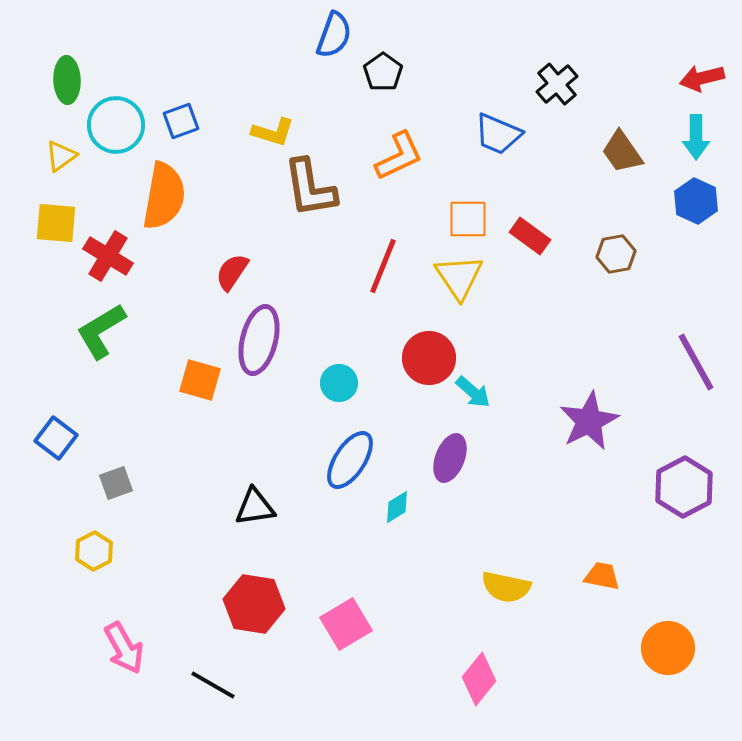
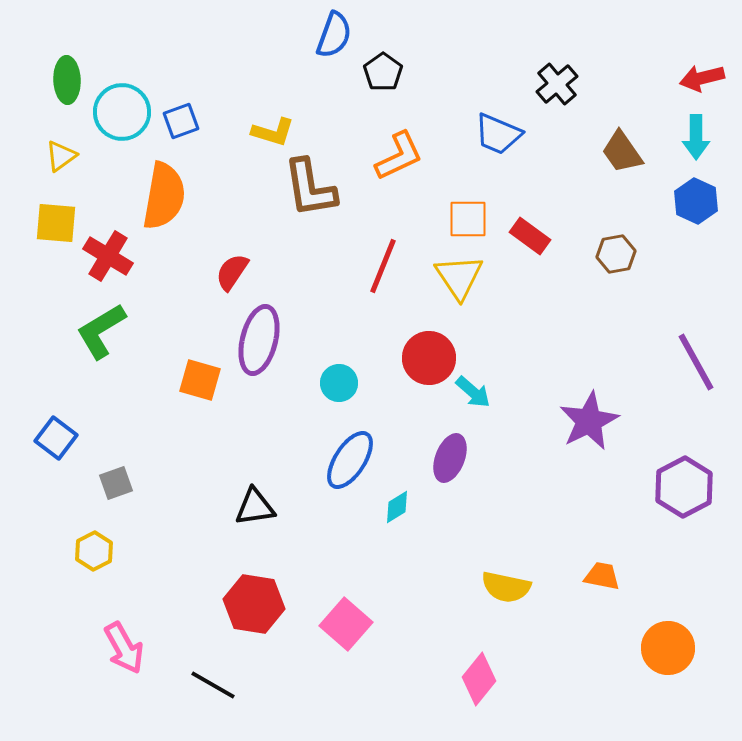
cyan circle at (116, 125): moved 6 px right, 13 px up
pink square at (346, 624): rotated 18 degrees counterclockwise
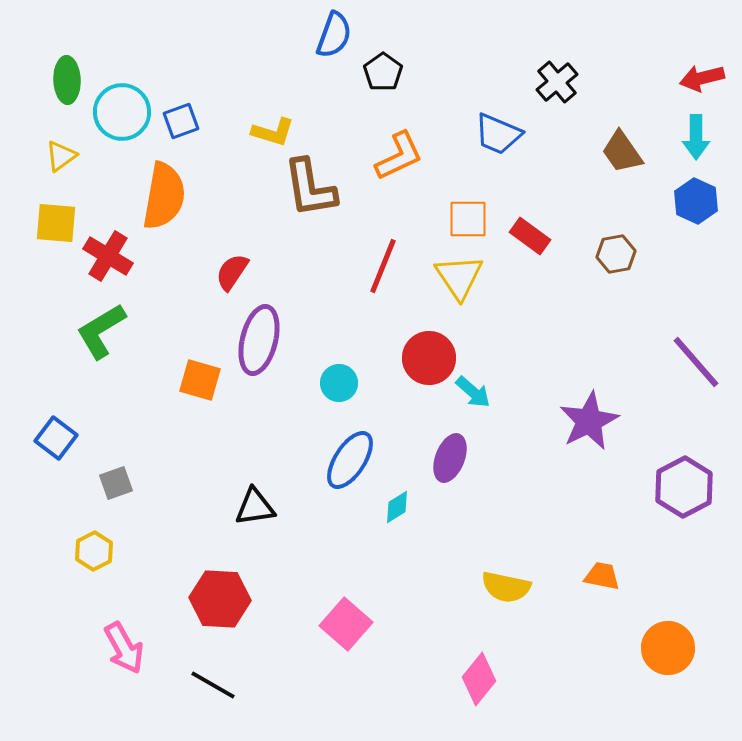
black cross at (557, 84): moved 2 px up
purple line at (696, 362): rotated 12 degrees counterclockwise
red hexagon at (254, 604): moved 34 px left, 5 px up; rotated 6 degrees counterclockwise
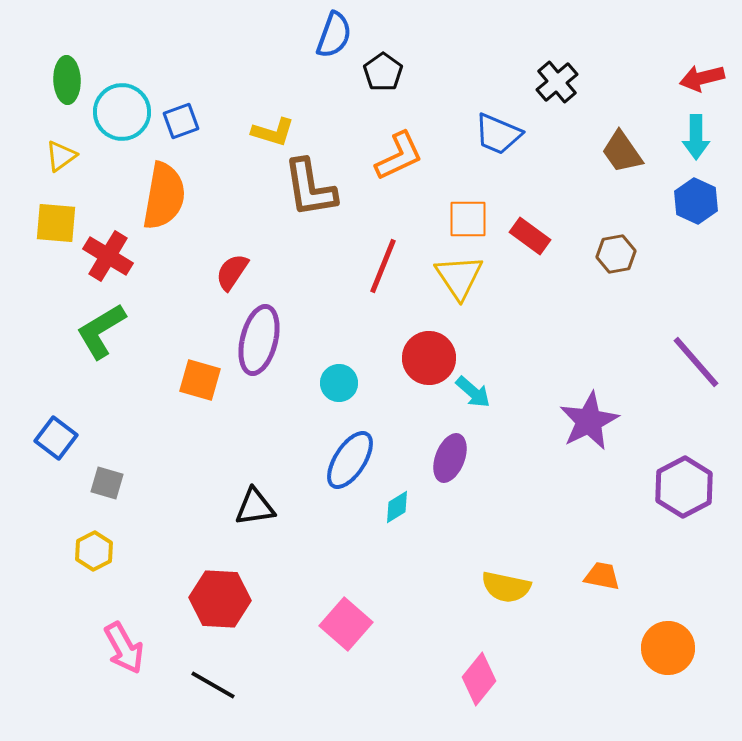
gray square at (116, 483): moved 9 px left; rotated 36 degrees clockwise
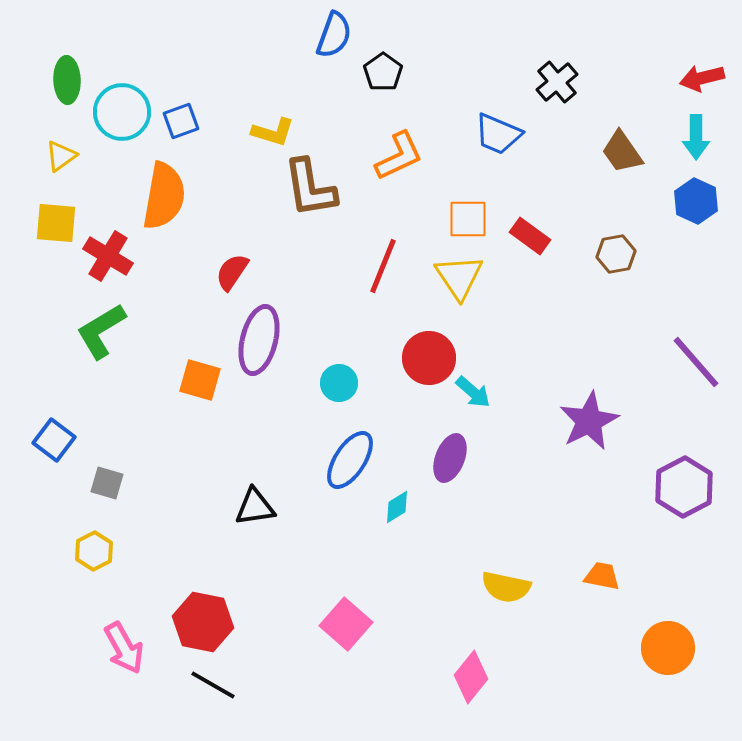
blue square at (56, 438): moved 2 px left, 2 px down
red hexagon at (220, 599): moved 17 px left, 23 px down; rotated 8 degrees clockwise
pink diamond at (479, 679): moved 8 px left, 2 px up
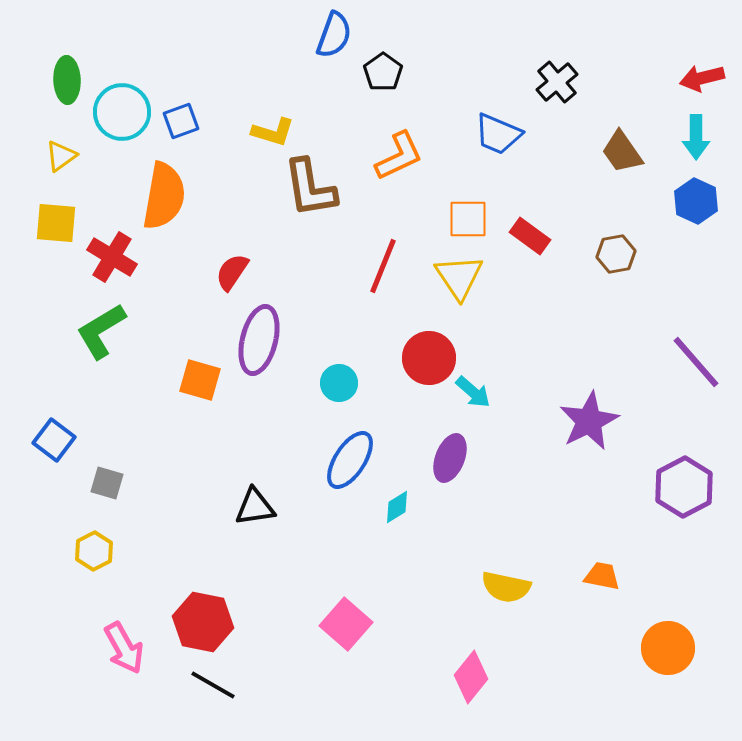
red cross at (108, 256): moved 4 px right, 1 px down
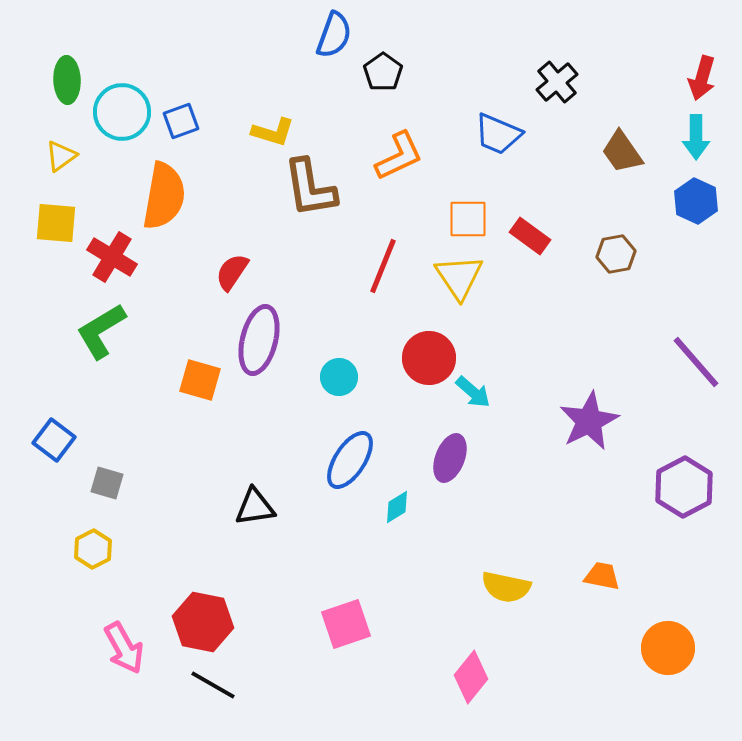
red arrow at (702, 78): rotated 60 degrees counterclockwise
cyan circle at (339, 383): moved 6 px up
yellow hexagon at (94, 551): moved 1 px left, 2 px up
pink square at (346, 624): rotated 30 degrees clockwise
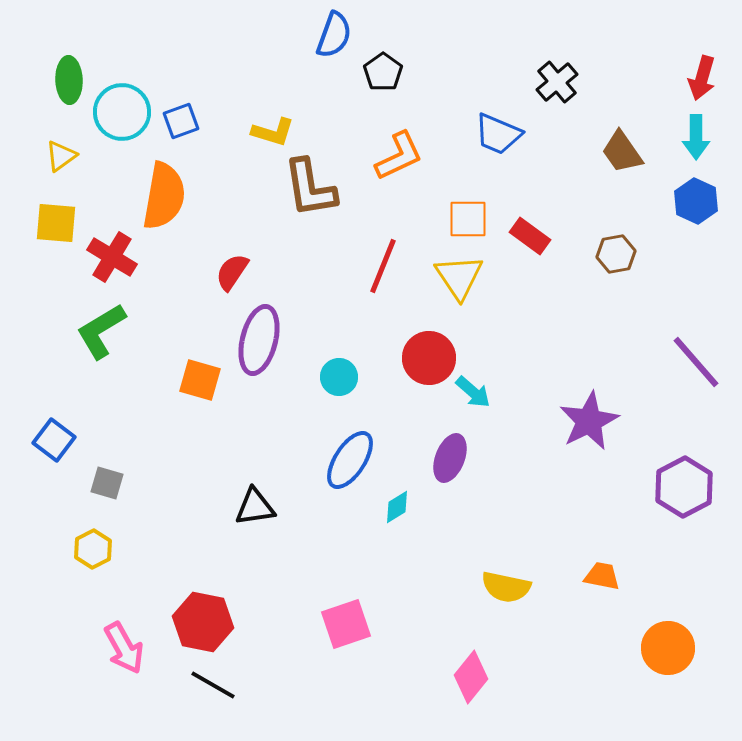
green ellipse at (67, 80): moved 2 px right
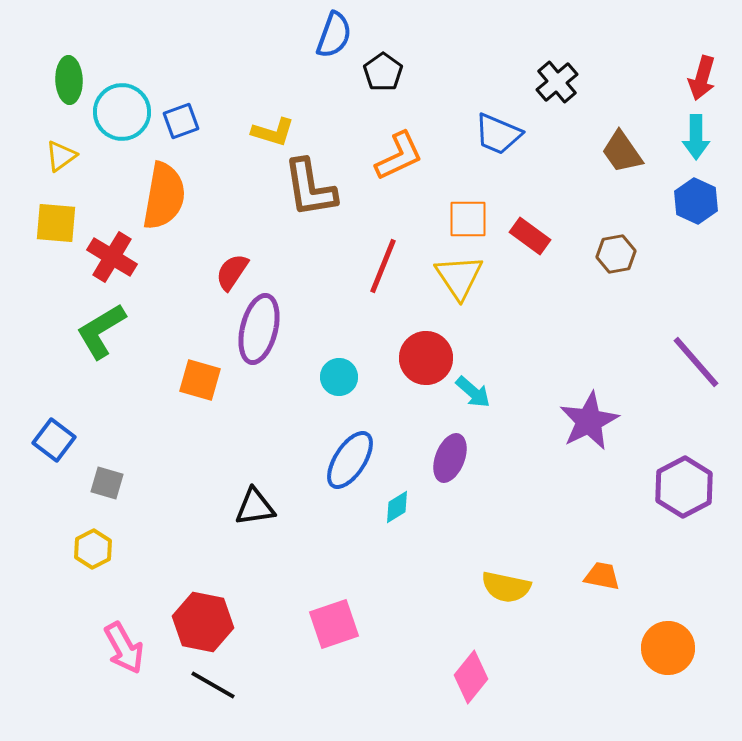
purple ellipse at (259, 340): moved 11 px up
red circle at (429, 358): moved 3 px left
pink square at (346, 624): moved 12 px left
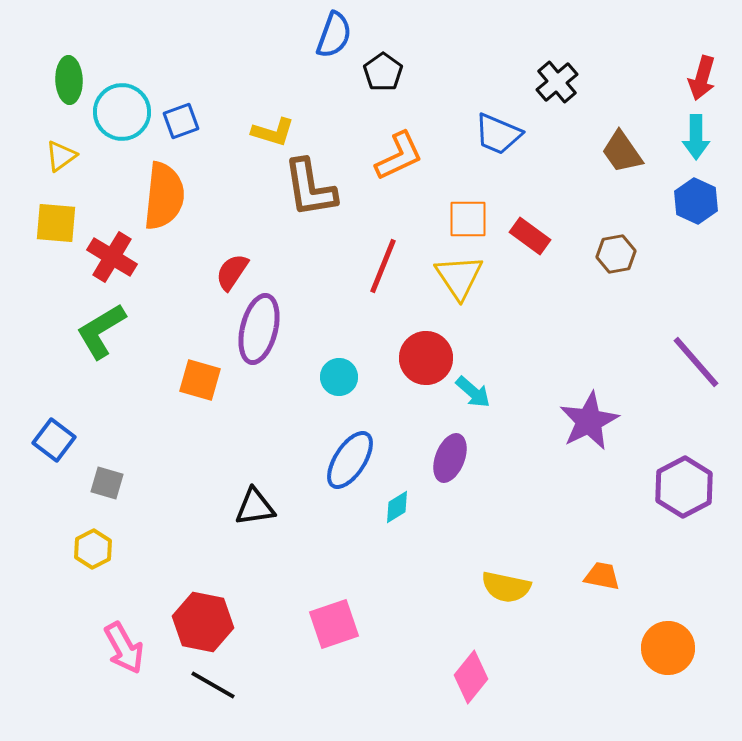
orange semicircle at (164, 196): rotated 4 degrees counterclockwise
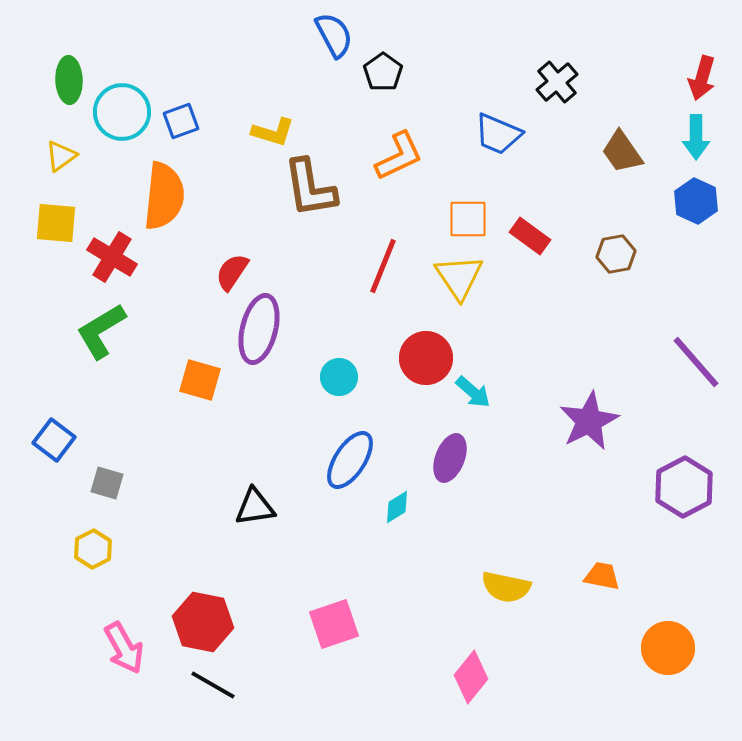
blue semicircle at (334, 35): rotated 48 degrees counterclockwise
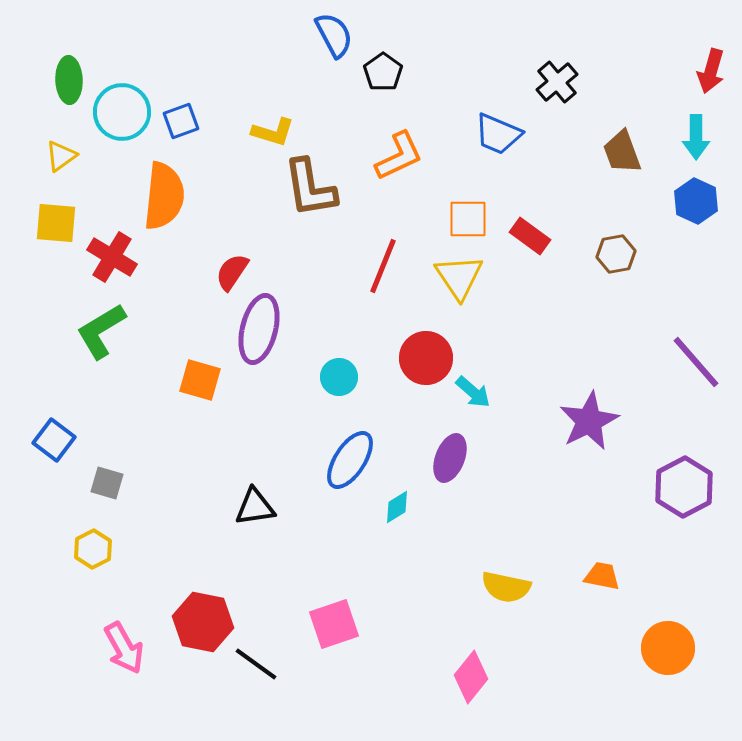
red arrow at (702, 78): moved 9 px right, 7 px up
brown trapezoid at (622, 152): rotated 15 degrees clockwise
black line at (213, 685): moved 43 px right, 21 px up; rotated 6 degrees clockwise
